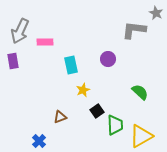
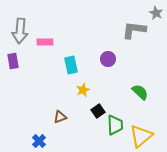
gray arrow: rotated 20 degrees counterclockwise
black square: moved 1 px right
yellow triangle: rotated 10 degrees counterclockwise
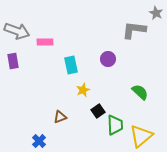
gray arrow: moved 3 px left; rotated 75 degrees counterclockwise
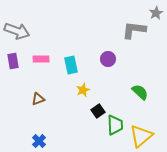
gray star: rotated 16 degrees clockwise
pink rectangle: moved 4 px left, 17 px down
brown triangle: moved 22 px left, 18 px up
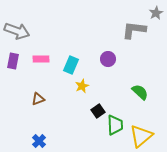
purple rectangle: rotated 21 degrees clockwise
cyan rectangle: rotated 36 degrees clockwise
yellow star: moved 1 px left, 4 px up
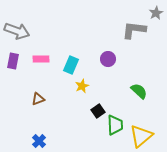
green semicircle: moved 1 px left, 1 px up
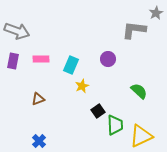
yellow triangle: rotated 15 degrees clockwise
